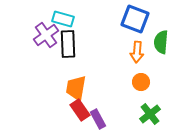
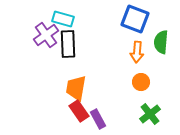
red rectangle: moved 1 px left, 1 px down
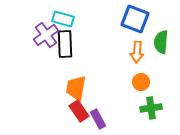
black rectangle: moved 3 px left
green cross: moved 1 px right, 6 px up; rotated 30 degrees clockwise
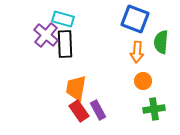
purple cross: rotated 15 degrees counterclockwise
orange circle: moved 2 px right, 1 px up
green cross: moved 3 px right, 1 px down
purple rectangle: moved 9 px up
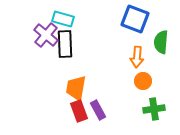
orange arrow: moved 5 px down
red rectangle: rotated 15 degrees clockwise
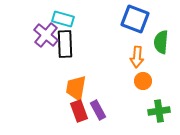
green cross: moved 5 px right, 2 px down
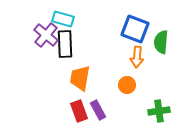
blue square: moved 10 px down
orange circle: moved 16 px left, 4 px down
orange trapezoid: moved 4 px right, 10 px up
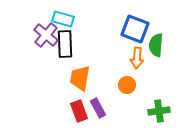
green semicircle: moved 5 px left, 3 px down
orange arrow: moved 1 px down
purple rectangle: moved 2 px up
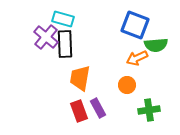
blue square: moved 4 px up
purple cross: moved 2 px down
green semicircle: rotated 100 degrees counterclockwise
orange arrow: rotated 60 degrees clockwise
green cross: moved 10 px left, 1 px up
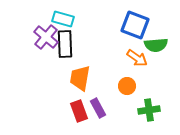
orange arrow: rotated 120 degrees counterclockwise
orange circle: moved 1 px down
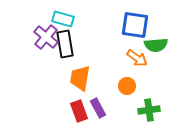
blue square: rotated 12 degrees counterclockwise
black rectangle: rotated 8 degrees counterclockwise
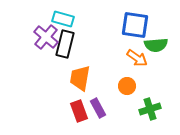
black rectangle: rotated 24 degrees clockwise
green cross: moved 1 px right, 1 px up; rotated 10 degrees counterclockwise
